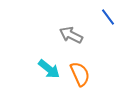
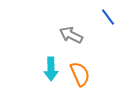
cyan arrow: moved 2 px right; rotated 50 degrees clockwise
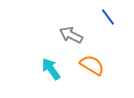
cyan arrow: rotated 145 degrees clockwise
orange semicircle: moved 12 px right, 9 px up; rotated 35 degrees counterclockwise
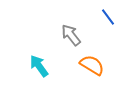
gray arrow: rotated 25 degrees clockwise
cyan arrow: moved 12 px left, 3 px up
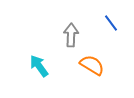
blue line: moved 3 px right, 6 px down
gray arrow: rotated 40 degrees clockwise
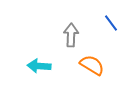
cyan arrow: rotated 50 degrees counterclockwise
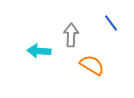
cyan arrow: moved 15 px up
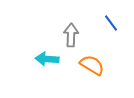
cyan arrow: moved 8 px right, 8 px down
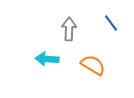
gray arrow: moved 2 px left, 6 px up
orange semicircle: moved 1 px right
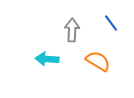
gray arrow: moved 3 px right, 1 px down
orange semicircle: moved 5 px right, 4 px up
